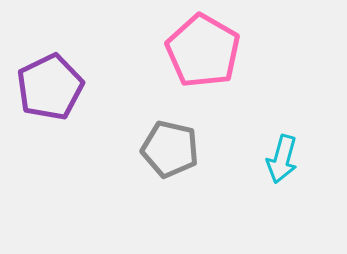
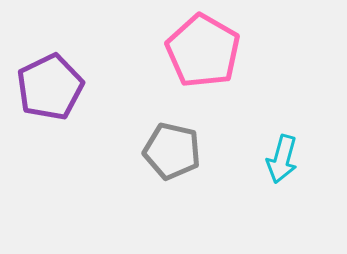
gray pentagon: moved 2 px right, 2 px down
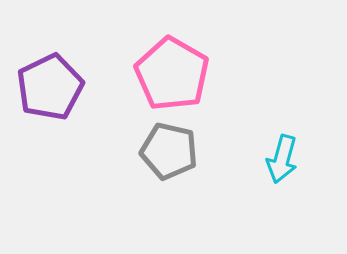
pink pentagon: moved 31 px left, 23 px down
gray pentagon: moved 3 px left
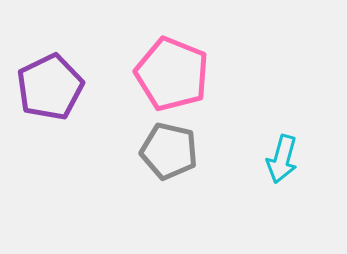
pink pentagon: rotated 8 degrees counterclockwise
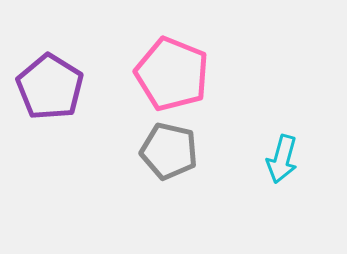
purple pentagon: rotated 14 degrees counterclockwise
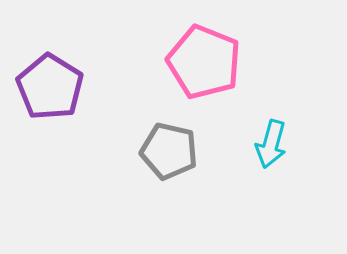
pink pentagon: moved 32 px right, 12 px up
cyan arrow: moved 11 px left, 15 px up
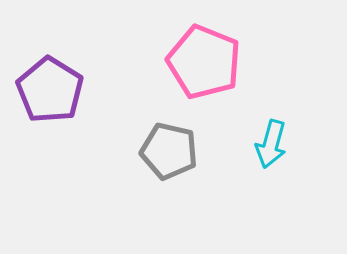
purple pentagon: moved 3 px down
